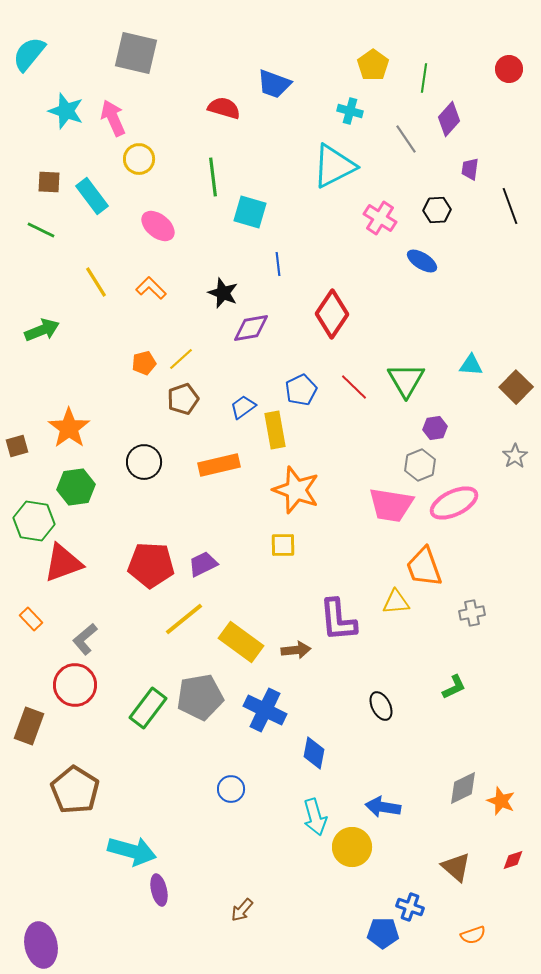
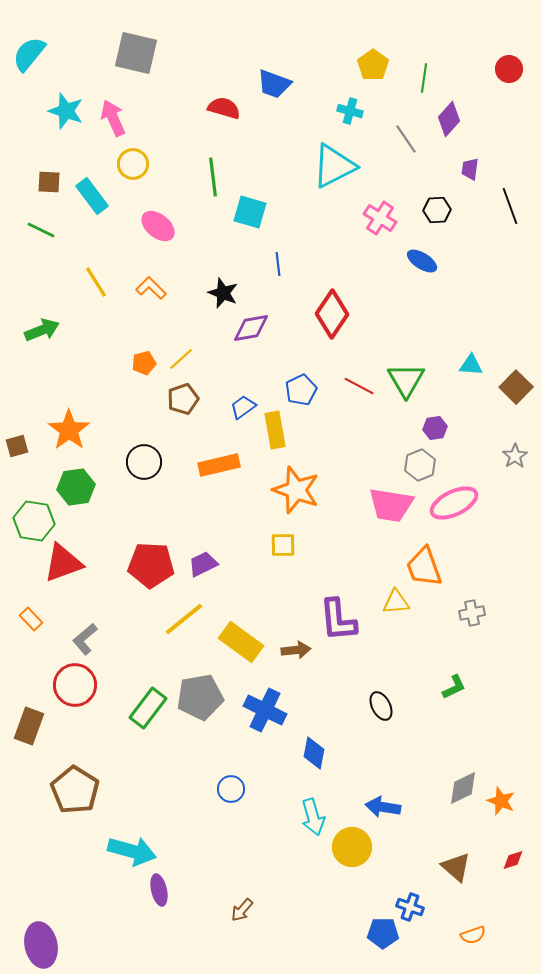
yellow circle at (139, 159): moved 6 px left, 5 px down
red line at (354, 387): moved 5 px right, 1 px up; rotated 16 degrees counterclockwise
orange star at (69, 428): moved 2 px down
cyan arrow at (315, 817): moved 2 px left
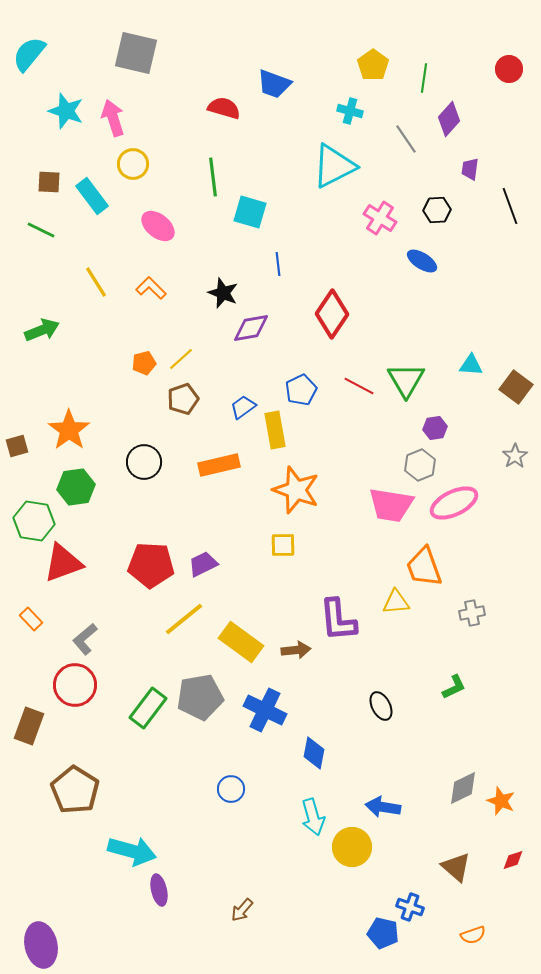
pink arrow at (113, 118): rotated 6 degrees clockwise
brown square at (516, 387): rotated 8 degrees counterclockwise
blue pentagon at (383, 933): rotated 12 degrees clockwise
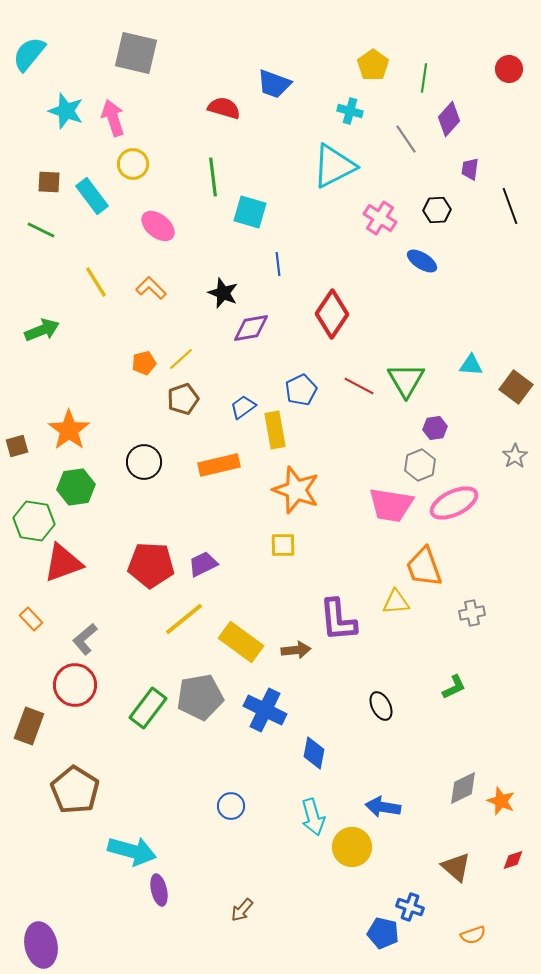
blue circle at (231, 789): moved 17 px down
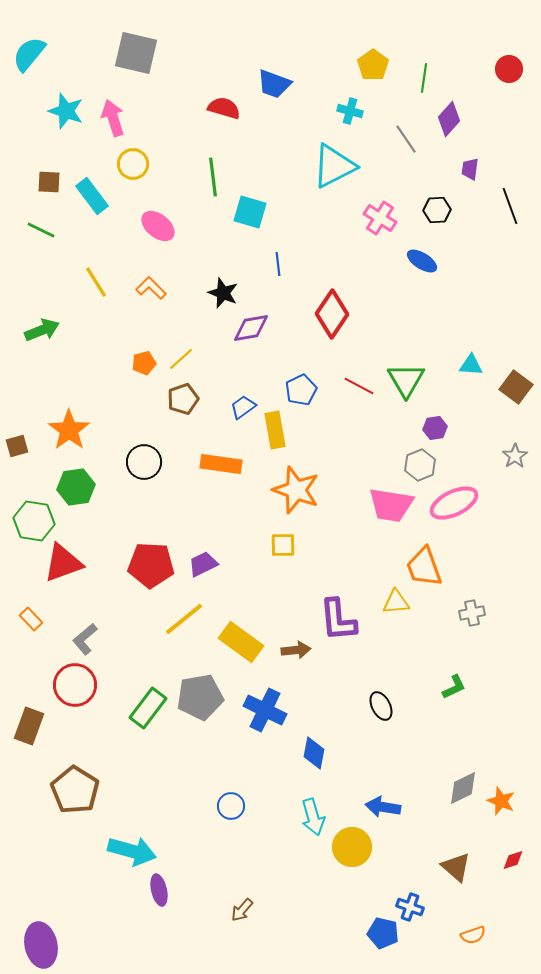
orange rectangle at (219, 465): moved 2 px right, 1 px up; rotated 21 degrees clockwise
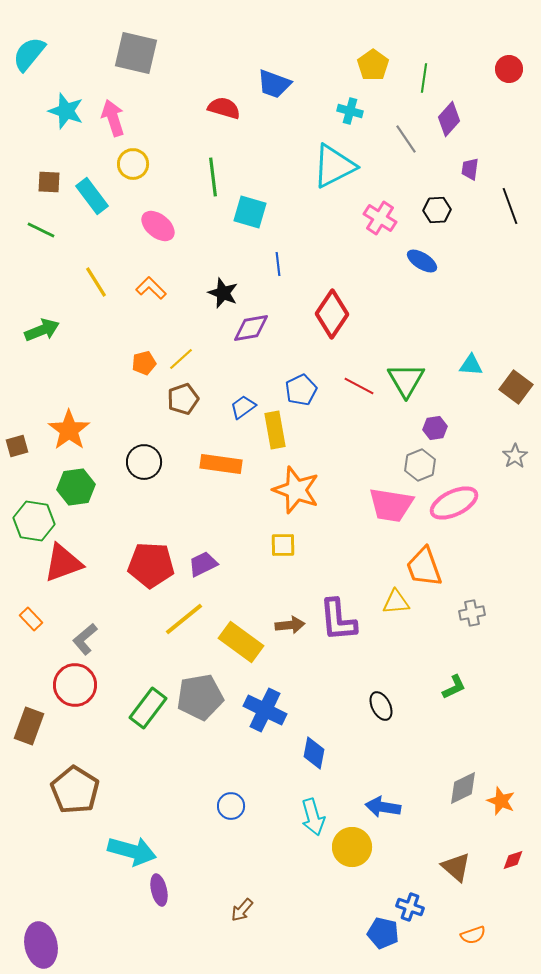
brown arrow at (296, 650): moved 6 px left, 25 px up
